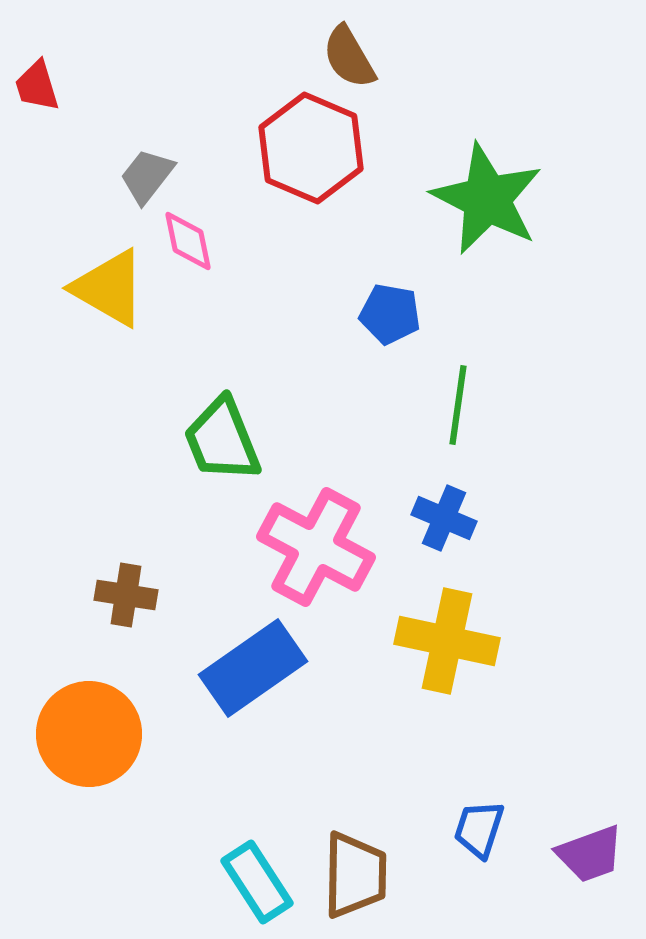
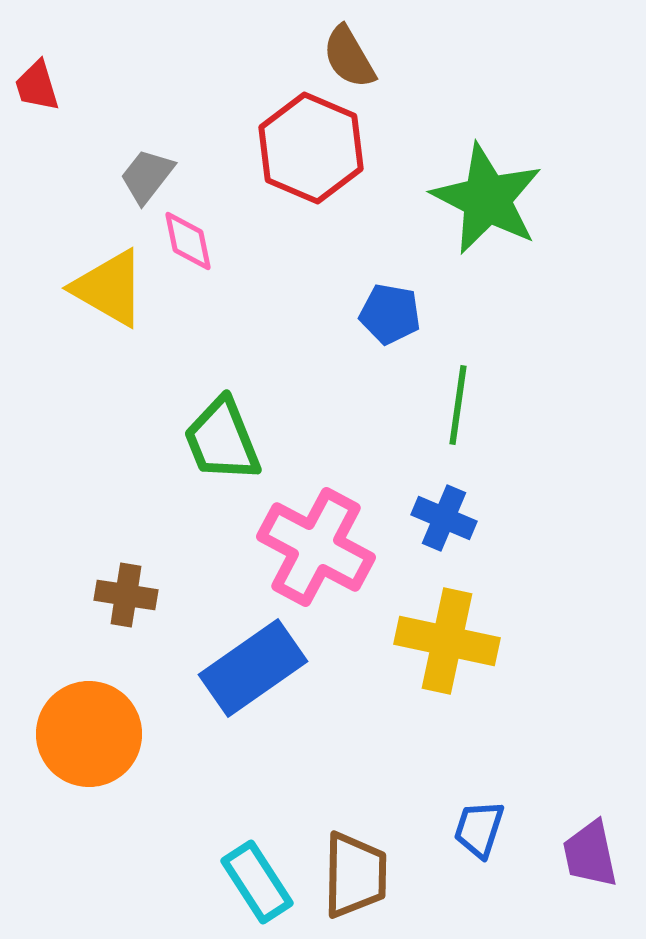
purple trapezoid: rotated 98 degrees clockwise
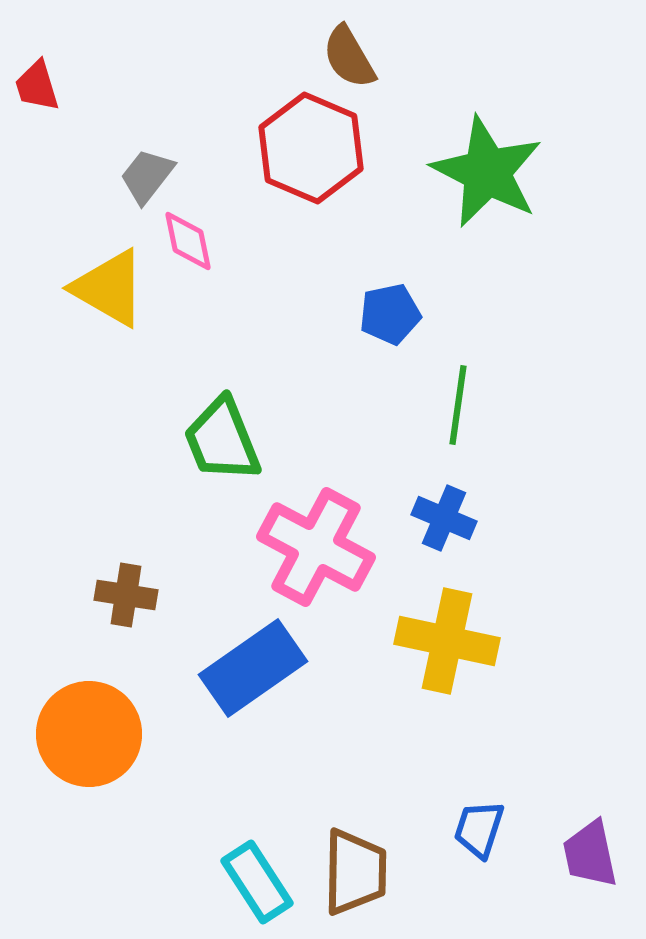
green star: moved 27 px up
blue pentagon: rotated 22 degrees counterclockwise
brown trapezoid: moved 3 px up
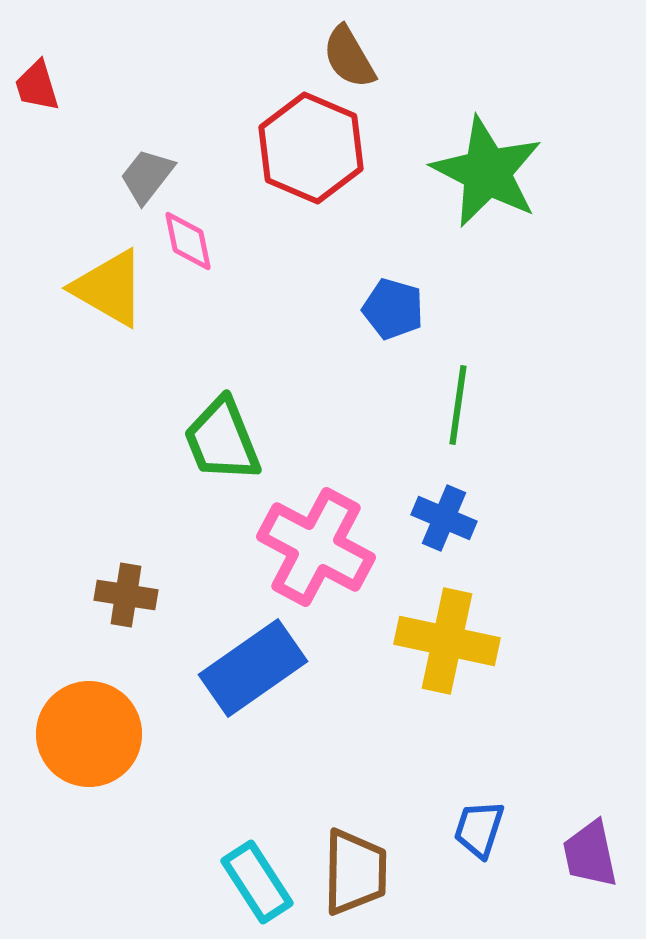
blue pentagon: moved 3 px right, 5 px up; rotated 28 degrees clockwise
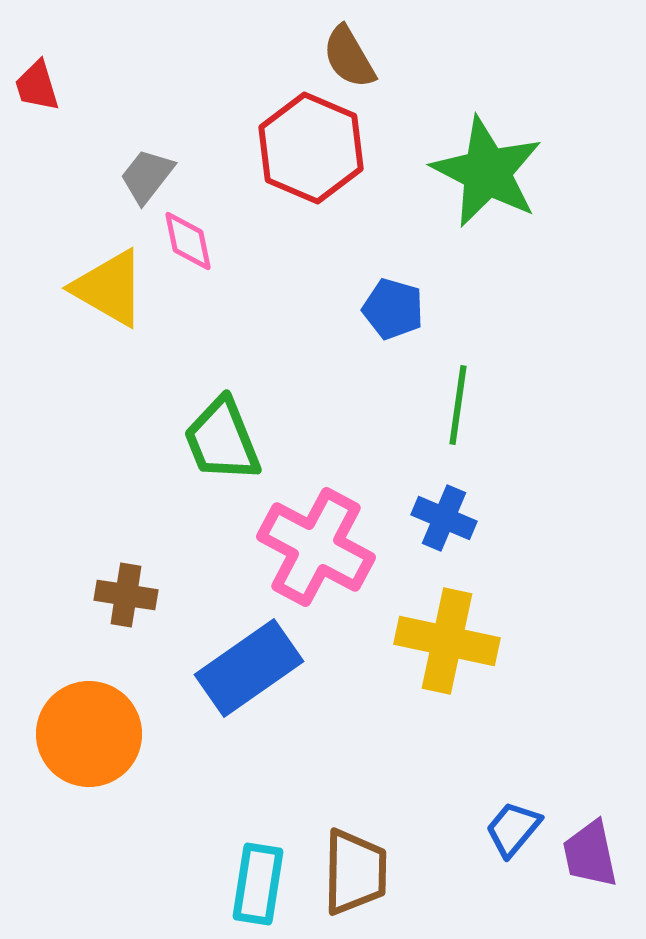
blue rectangle: moved 4 px left
blue trapezoid: moved 34 px right; rotated 22 degrees clockwise
cyan rectangle: moved 1 px right, 2 px down; rotated 42 degrees clockwise
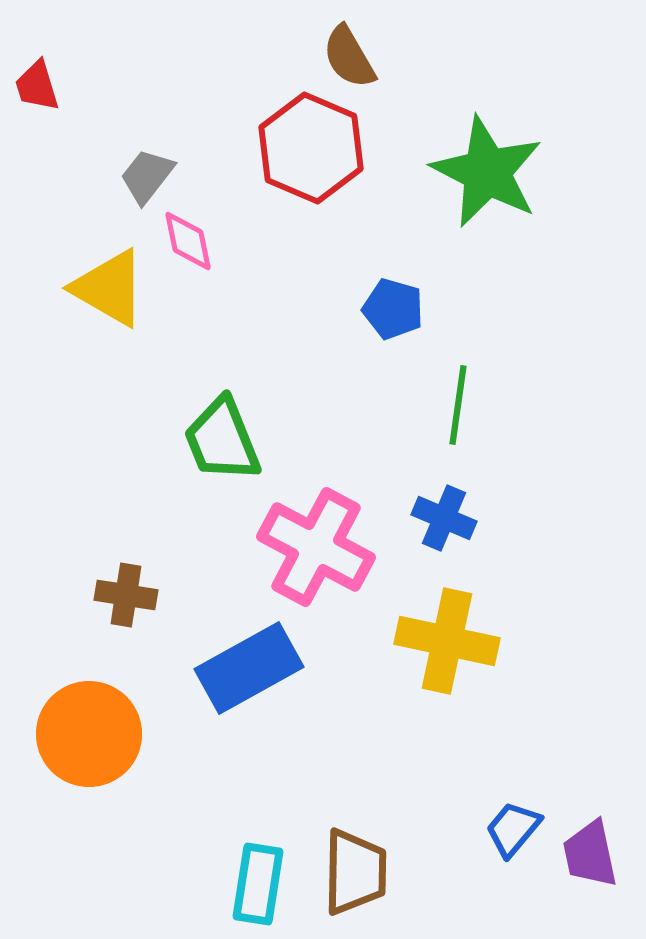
blue rectangle: rotated 6 degrees clockwise
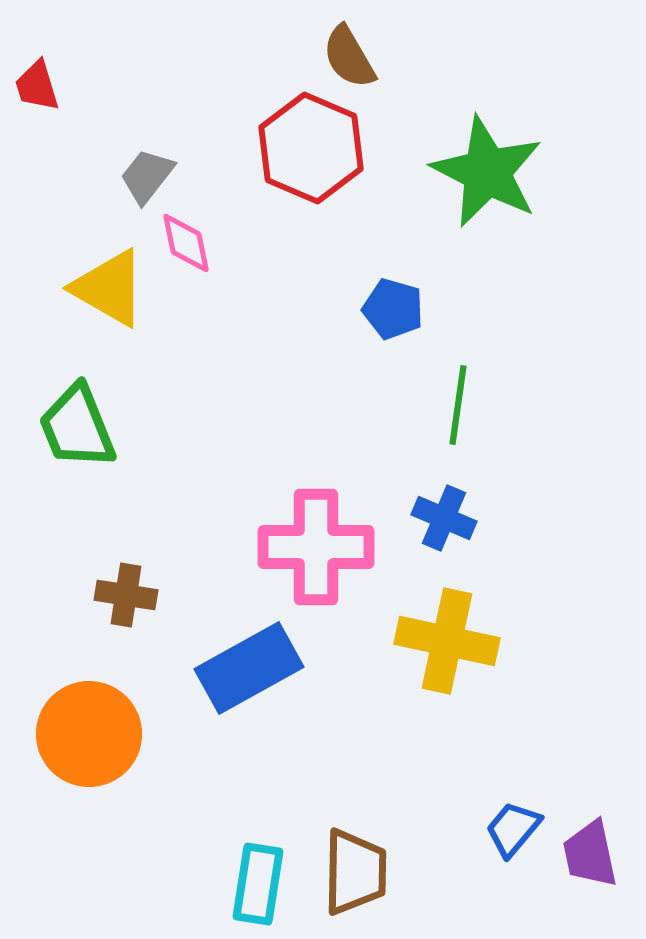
pink diamond: moved 2 px left, 2 px down
green trapezoid: moved 145 px left, 13 px up
pink cross: rotated 28 degrees counterclockwise
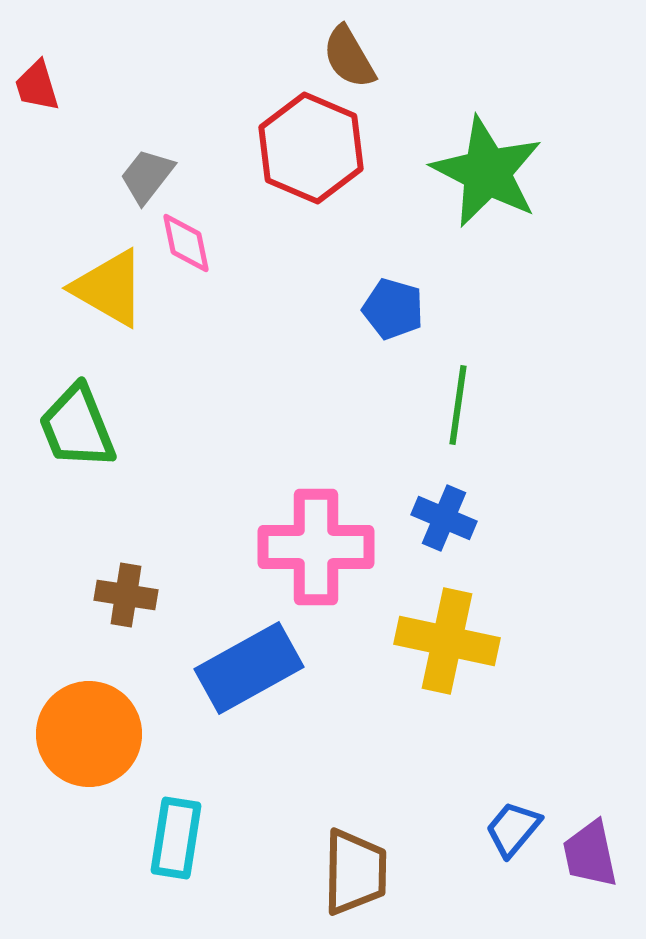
cyan rectangle: moved 82 px left, 46 px up
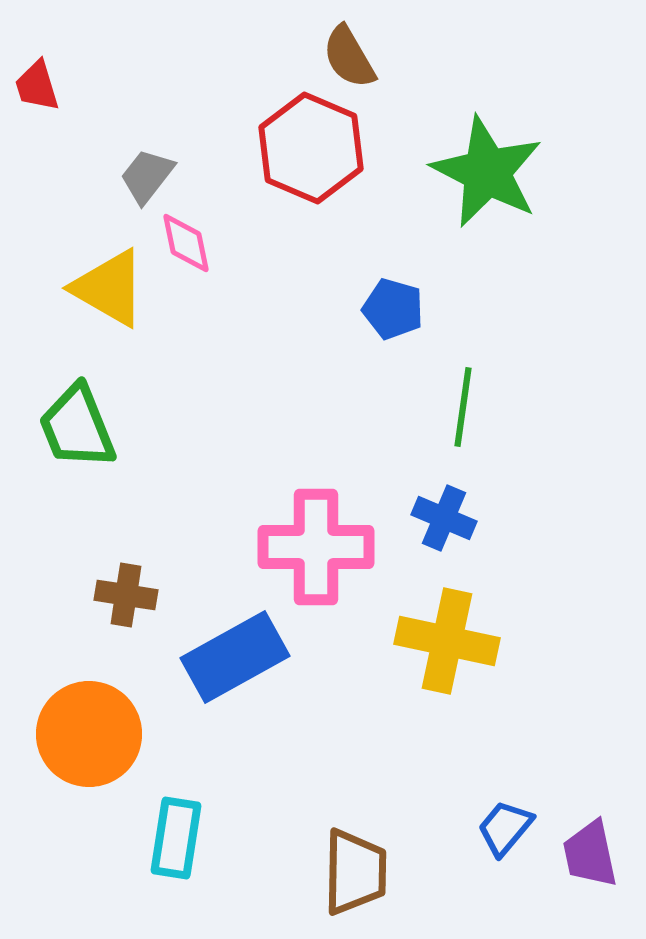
green line: moved 5 px right, 2 px down
blue rectangle: moved 14 px left, 11 px up
blue trapezoid: moved 8 px left, 1 px up
